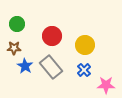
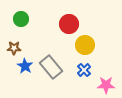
green circle: moved 4 px right, 5 px up
red circle: moved 17 px right, 12 px up
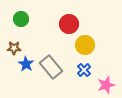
blue star: moved 1 px right, 2 px up
pink star: rotated 18 degrees counterclockwise
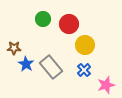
green circle: moved 22 px right
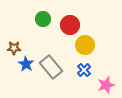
red circle: moved 1 px right, 1 px down
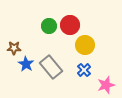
green circle: moved 6 px right, 7 px down
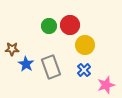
brown star: moved 2 px left, 1 px down
gray rectangle: rotated 20 degrees clockwise
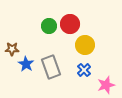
red circle: moved 1 px up
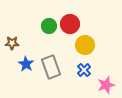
brown star: moved 6 px up
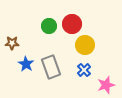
red circle: moved 2 px right
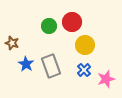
red circle: moved 2 px up
brown star: rotated 16 degrees clockwise
gray rectangle: moved 1 px up
pink star: moved 6 px up
